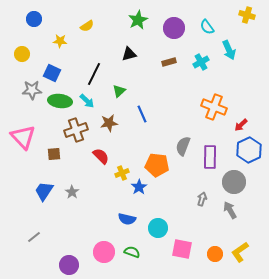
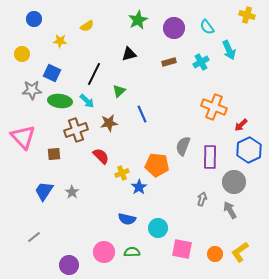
green semicircle at (132, 252): rotated 21 degrees counterclockwise
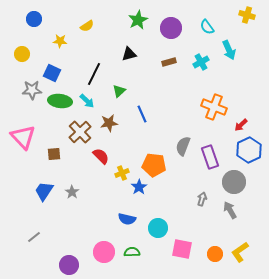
purple circle at (174, 28): moved 3 px left
brown cross at (76, 130): moved 4 px right, 2 px down; rotated 25 degrees counterclockwise
purple rectangle at (210, 157): rotated 20 degrees counterclockwise
orange pentagon at (157, 165): moved 3 px left
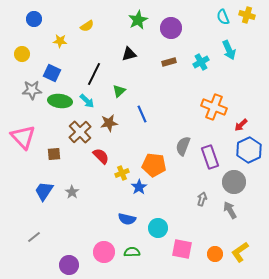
cyan semicircle at (207, 27): moved 16 px right, 10 px up; rotated 14 degrees clockwise
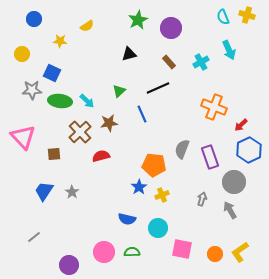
brown rectangle at (169, 62): rotated 64 degrees clockwise
black line at (94, 74): moved 64 px right, 14 px down; rotated 40 degrees clockwise
gray semicircle at (183, 146): moved 1 px left, 3 px down
red semicircle at (101, 156): rotated 60 degrees counterclockwise
yellow cross at (122, 173): moved 40 px right, 22 px down
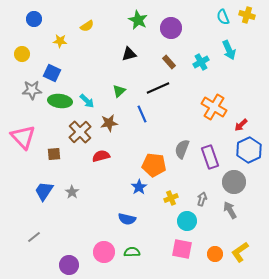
green star at (138, 20): rotated 18 degrees counterclockwise
orange cross at (214, 107): rotated 10 degrees clockwise
yellow cross at (162, 195): moved 9 px right, 3 px down
cyan circle at (158, 228): moved 29 px right, 7 px up
